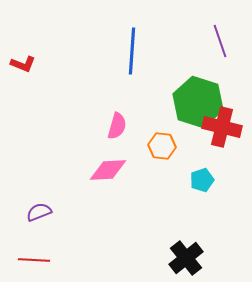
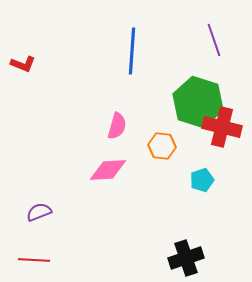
purple line: moved 6 px left, 1 px up
black cross: rotated 20 degrees clockwise
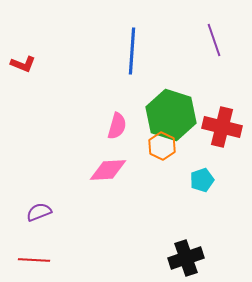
green hexagon: moved 27 px left, 13 px down
orange hexagon: rotated 20 degrees clockwise
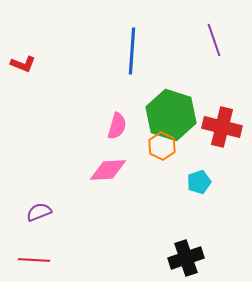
cyan pentagon: moved 3 px left, 2 px down
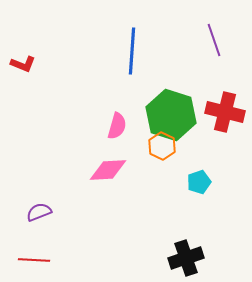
red cross: moved 3 px right, 15 px up
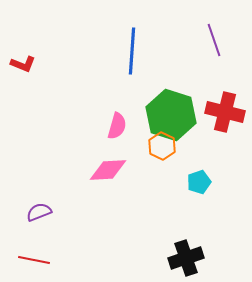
red line: rotated 8 degrees clockwise
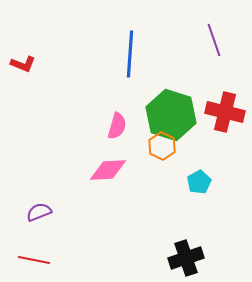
blue line: moved 2 px left, 3 px down
cyan pentagon: rotated 10 degrees counterclockwise
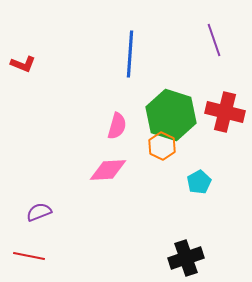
red line: moved 5 px left, 4 px up
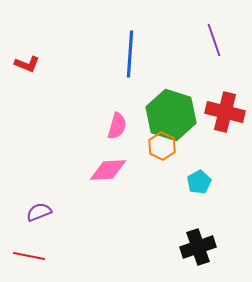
red L-shape: moved 4 px right
black cross: moved 12 px right, 11 px up
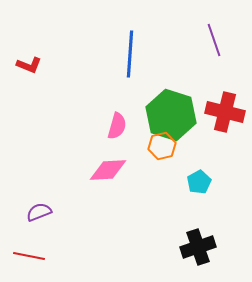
red L-shape: moved 2 px right, 1 px down
orange hexagon: rotated 20 degrees clockwise
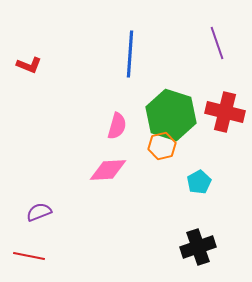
purple line: moved 3 px right, 3 px down
